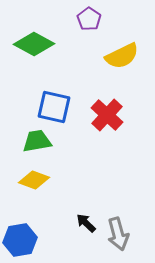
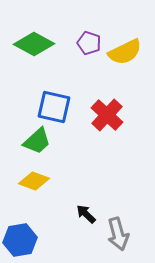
purple pentagon: moved 24 px down; rotated 15 degrees counterclockwise
yellow semicircle: moved 3 px right, 4 px up
green trapezoid: rotated 148 degrees clockwise
yellow diamond: moved 1 px down
black arrow: moved 9 px up
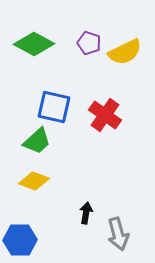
red cross: moved 2 px left; rotated 8 degrees counterclockwise
black arrow: moved 1 px up; rotated 55 degrees clockwise
blue hexagon: rotated 8 degrees clockwise
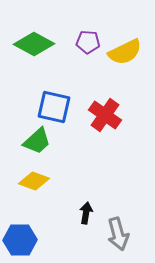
purple pentagon: moved 1 px left, 1 px up; rotated 15 degrees counterclockwise
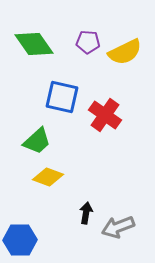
green diamond: rotated 27 degrees clockwise
blue square: moved 8 px right, 10 px up
yellow diamond: moved 14 px right, 4 px up
gray arrow: moved 7 px up; rotated 84 degrees clockwise
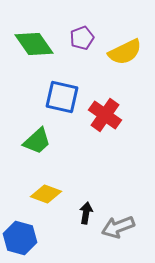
purple pentagon: moved 6 px left, 4 px up; rotated 25 degrees counterclockwise
yellow diamond: moved 2 px left, 17 px down
blue hexagon: moved 2 px up; rotated 16 degrees clockwise
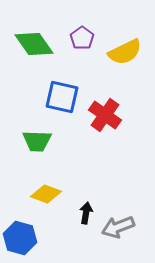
purple pentagon: rotated 15 degrees counterclockwise
green trapezoid: rotated 44 degrees clockwise
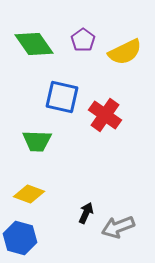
purple pentagon: moved 1 px right, 2 px down
yellow diamond: moved 17 px left
black arrow: rotated 15 degrees clockwise
